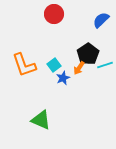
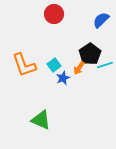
black pentagon: moved 2 px right
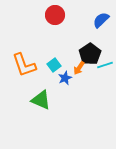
red circle: moved 1 px right, 1 px down
blue star: moved 2 px right
green triangle: moved 20 px up
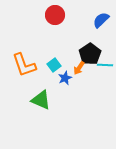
cyan line: rotated 21 degrees clockwise
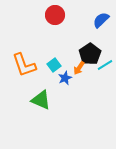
cyan line: rotated 35 degrees counterclockwise
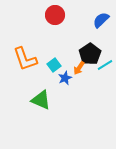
orange L-shape: moved 1 px right, 6 px up
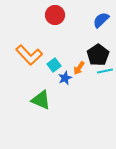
black pentagon: moved 8 px right, 1 px down
orange L-shape: moved 4 px right, 4 px up; rotated 24 degrees counterclockwise
cyan line: moved 6 px down; rotated 21 degrees clockwise
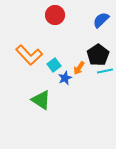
green triangle: rotated 10 degrees clockwise
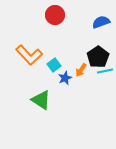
blue semicircle: moved 2 px down; rotated 24 degrees clockwise
black pentagon: moved 2 px down
orange arrow: moved 2 px right, 2 px down
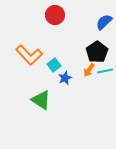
blue semicircle: moved 3 px right; rotated 24 degrees counterclockwise
black pentagon: moved 1 px left, 5 px up
orange arrow: moved 8 px right
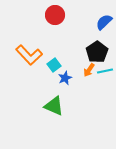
green triangle: moved 13 px right, 6 px down; rotated 10 degrees counterclockwise
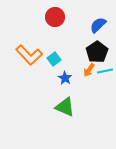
red circle: moved 2 px down
blue semicircle: moved 6 px left, 3 px down
cyan square: moved 6 px up
blue star: rotated 16 degrees counterclockwise
green triangle: moved 11 px right, 1 px down
